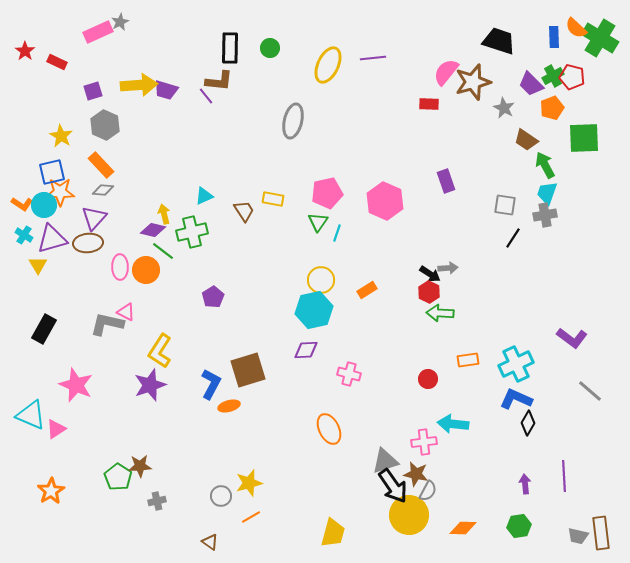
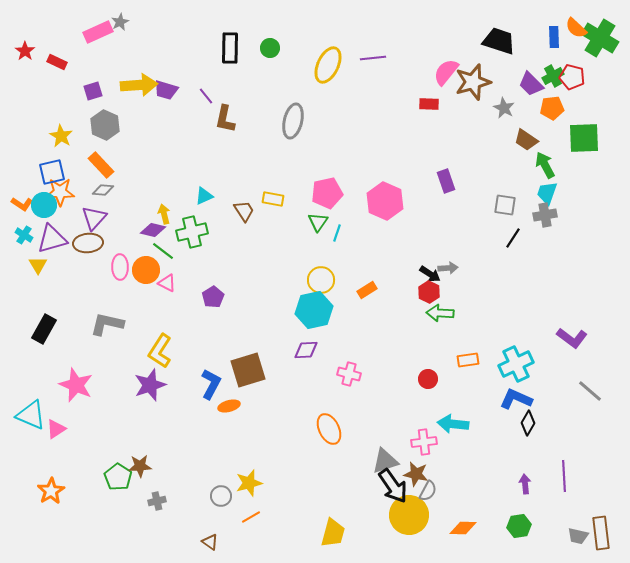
brown L-shape at (219, 81): moved 6 px right, 38 px down; rotated 96 degrees clockwise
orange pentagon at (552, 108): rotated 15 degrees clockwise
pink triangle at (126, 312): moved 41 px right, 29 px up
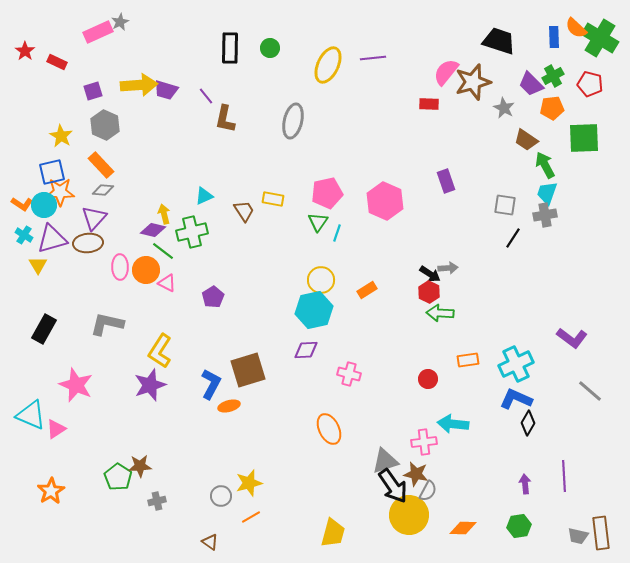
red pentagon at (572, 77): moved 18 px right, 7 px down
